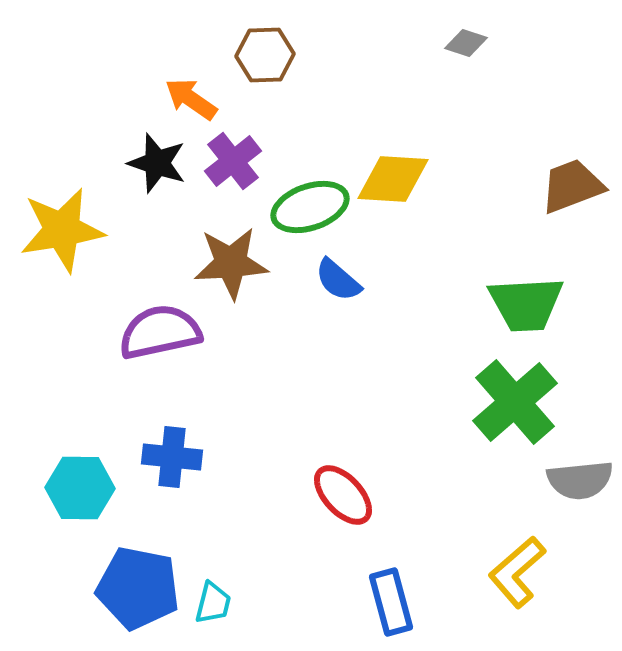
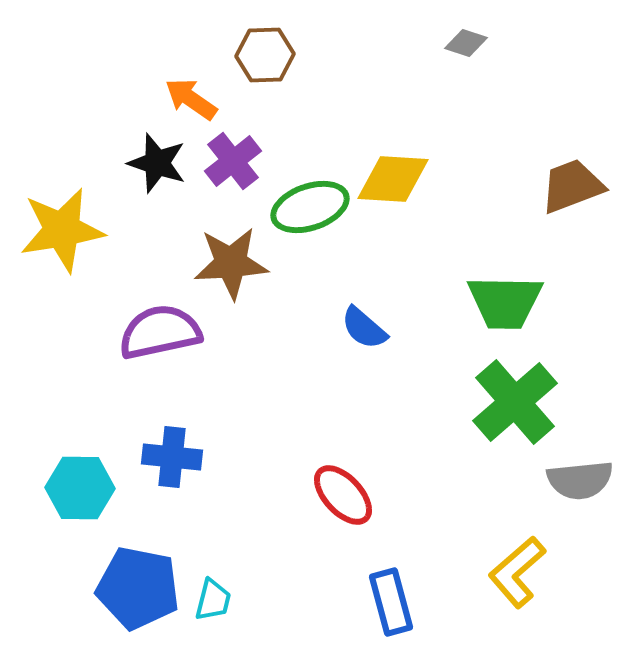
blue semicircle: moved 26 px right, 48 px down
green trapezoid: moved 21 px left, 2 px up; rotated 4 degrees clockwise
cyan trapezoid: moved 3 px up
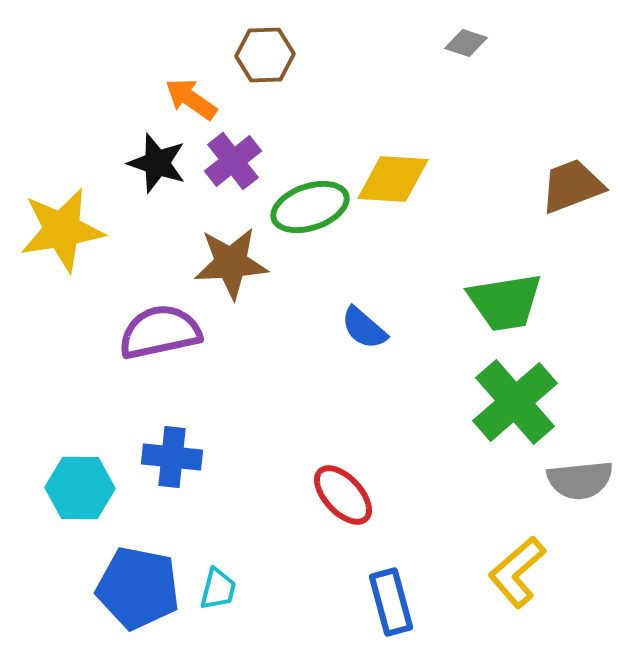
green trapezoid: rotated 10 degrees counterclockwise
cyan trapezoid: moved 5 px right, 11 px up
